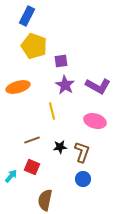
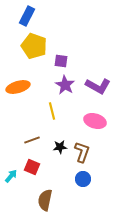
purple square: rotated 16 degrees clockwise
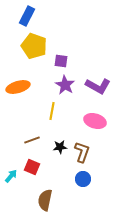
yellow line: rotated 24 degrees clockwise
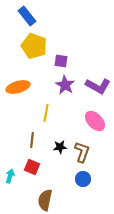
blue rectangle: rotated 66 degrees counterclockwise
yellow line: moved 6 px left, 2 px down
pink ellipse: rotated 30 degrees clockwise
brown line: rotated 63 degrees counterclockwise
cyan arrow: moved 1 px left; rotated 24 degrees counterclockwise
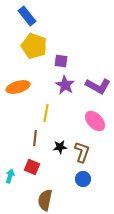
brown line: moved 3 px right, 2 px up
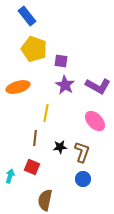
yellow pentagon: moved 3 px down
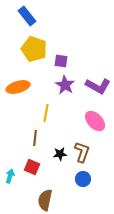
black star: moved 7 px down
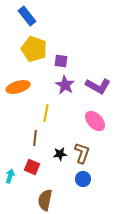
brown L-shape: moved 1 px down
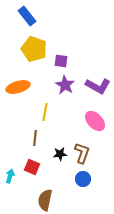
yellow line: moved 1 px left, 1 px up
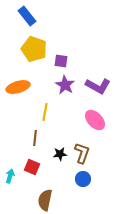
pink ellipse: moved 1 px up
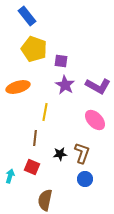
blue circle: moved 2 px right
